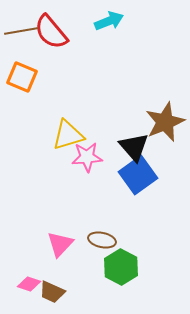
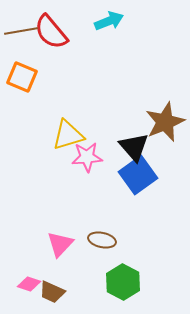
green hexagon: moved 2 px right, 15 px down
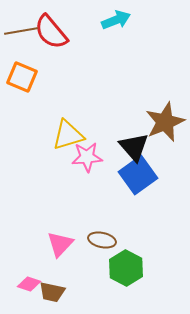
cyan arrow: moved 7 px right, 1 px up
green hexagon: moved 3 px right, 14 px up
brown trapezoid: rotated 12 degrees counterclockwise
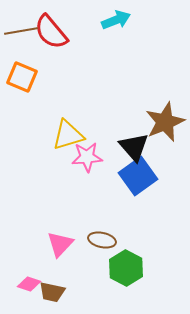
blue square: moved 1 px down
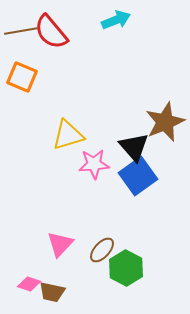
pink star: moved 7 px right, 7 px down
brown ellipse: moved 10 px down; rotated 60 degrees counterclockwise
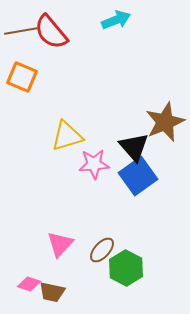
yellow triangle: moved 1 px left, 1 px down
